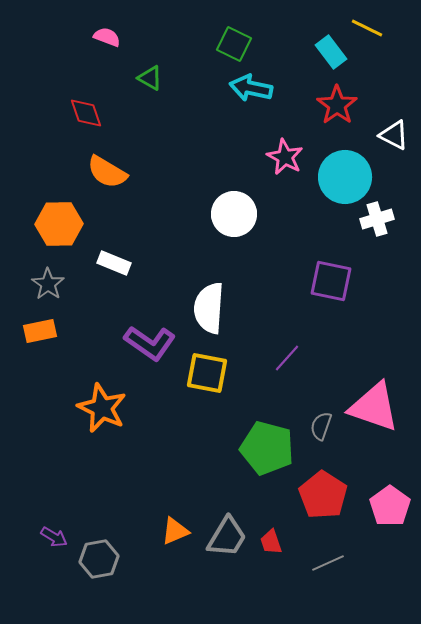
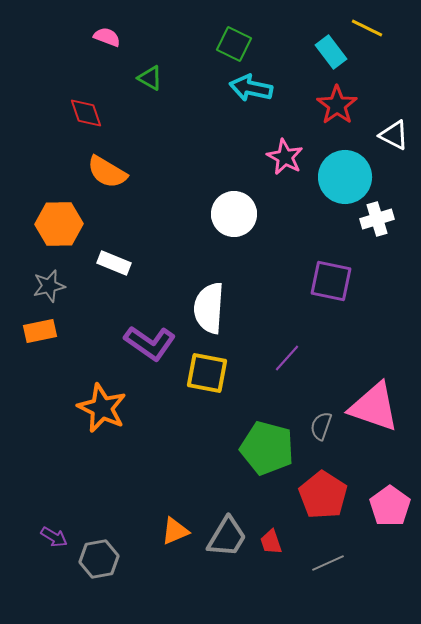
gray star: moved 1 px right, 2 px down; rotated 24 degrees clockwise
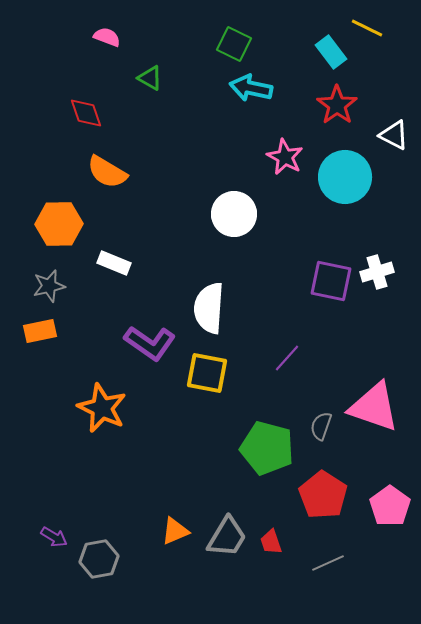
white cross: moved 53 px down
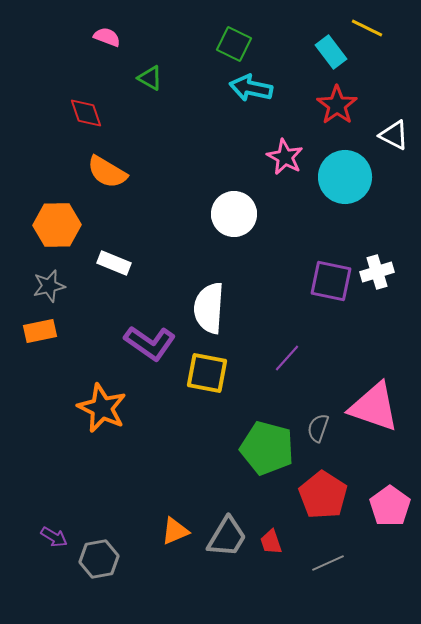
orange hexagon: moved 2 px left, 1 px down
gray semicircle: moved 3 px left, 2 px down
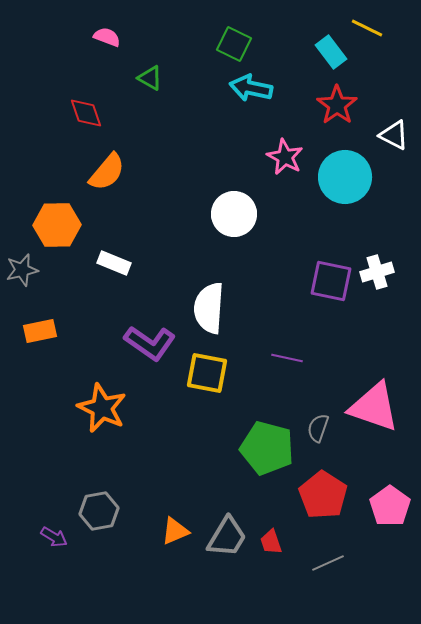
orange semicircle: rotated 81 degrees counterclockwise
gray star: moved 27 px left, 16 px up
purple line: rotated 60 degrees clockwise
gray hexagon: moved 48 px up
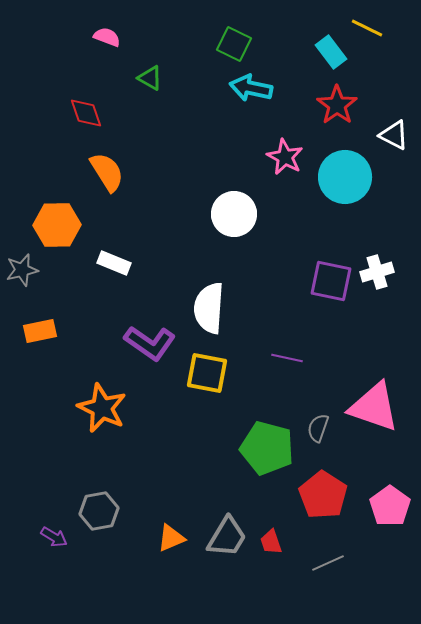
orange semicircle: rotated 72 degrees counterclockwise
orange triangle: moved 4 px left, 7 px down
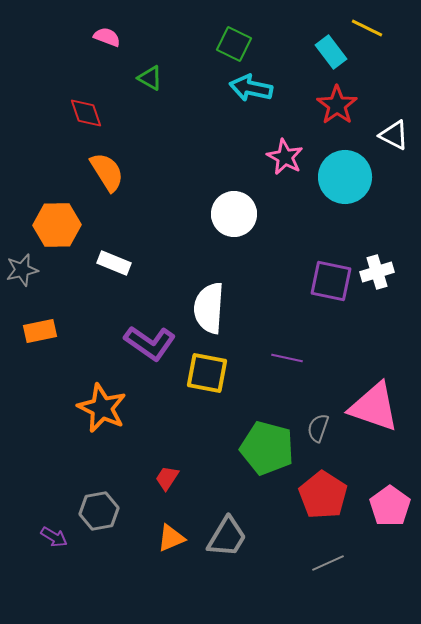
red trapezoid: moved 104 px left, 64 px up; rotated 52 degrees clockwise
